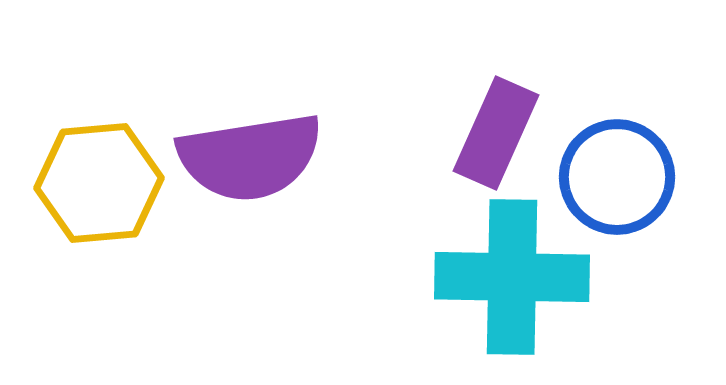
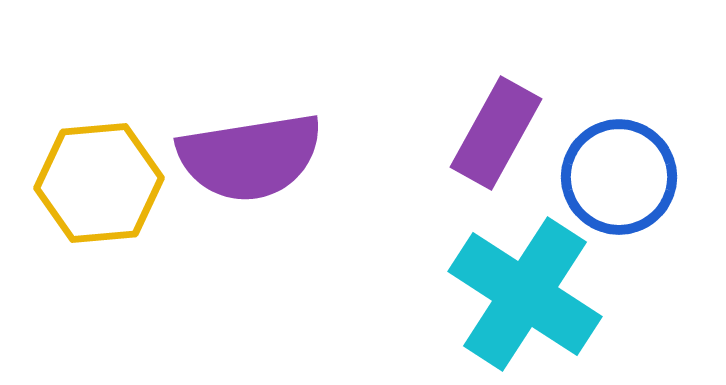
purple rectangle: rotated 5 degrees clockwise
blue circle: moved 2 px right
cyan cross: moved 13 px right, 17 px down; rotated 32 degrees clockwise
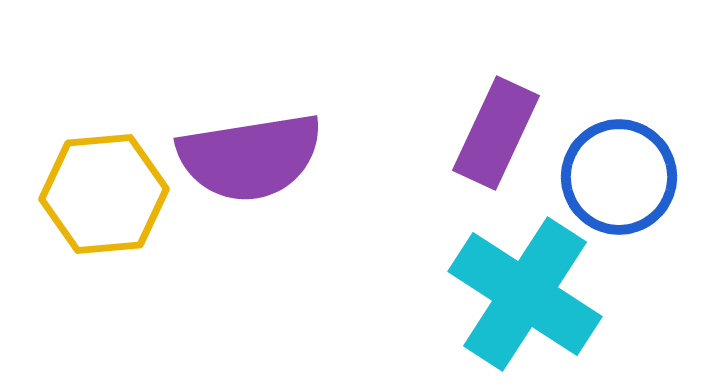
purple rectangle: rotated 4 degrees counterclockwise
yellow hexagon: moved 5 px right, 11 px down
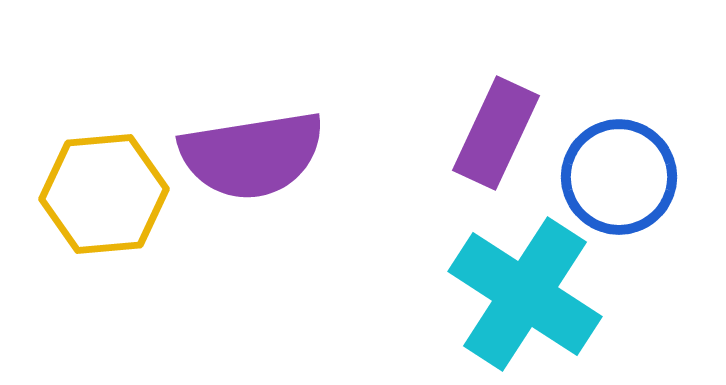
purple semicircle: moved 2 px right, 2 px up
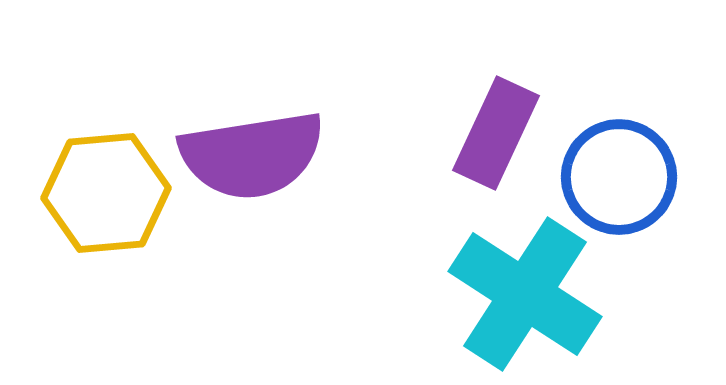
yellow hexagon: moved 2 px right, 1 px up
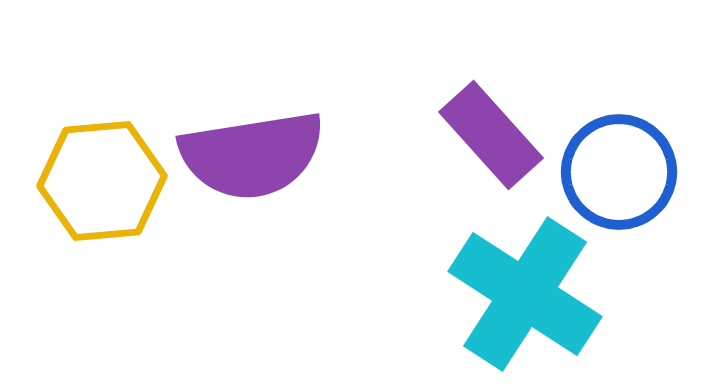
purple rectangle: moved 5 px left, 2 px down; rotated 67 degrees counterclockwise
blue circle: moved 5 px up
yellow hexagon: moved 4 px left, 12 px up
